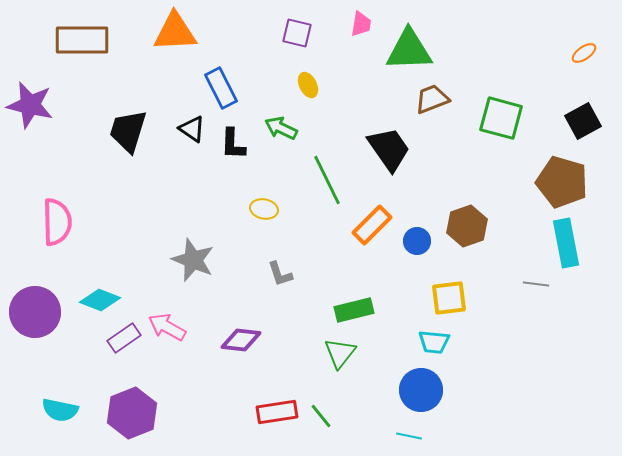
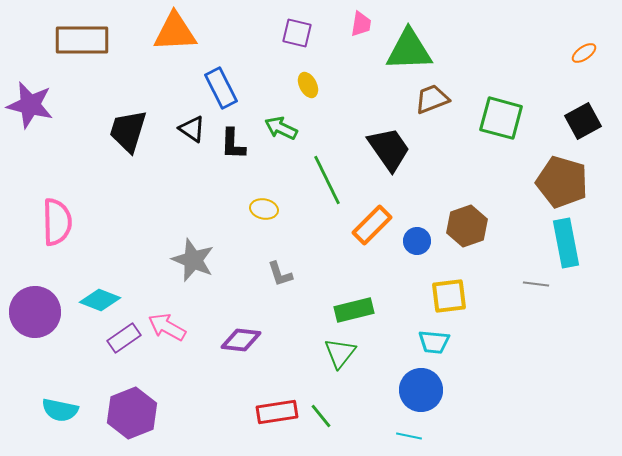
yellow square at (449, 298): moved 2 px up
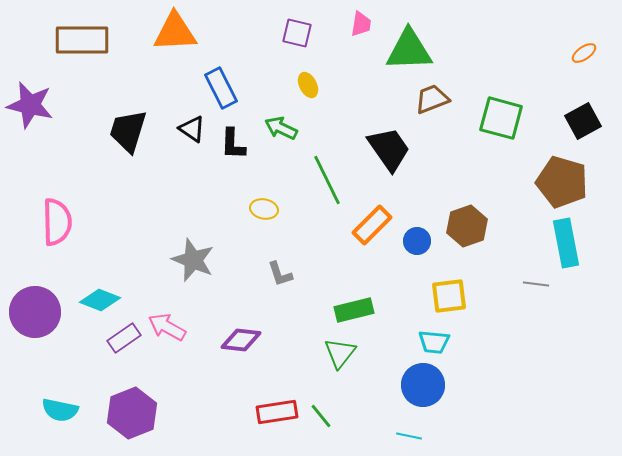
blue circle at (421, 390): moved 2 px right, 5 px up
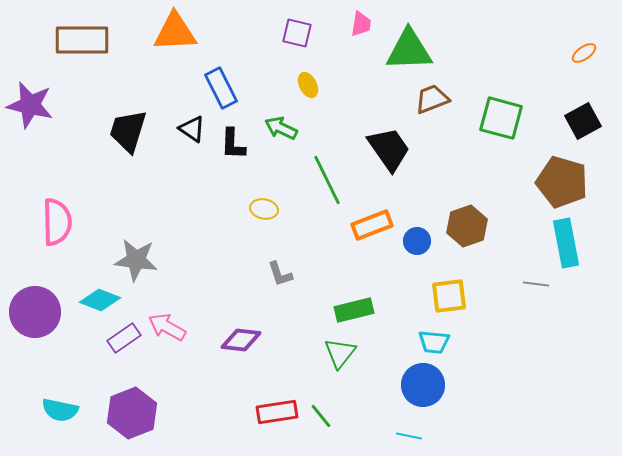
orange rectangle at (372, 225): rotated 24 degrees clockwise
gray star at (193, 260): moved 57 px left; rotated 15 degrees counterclockwise
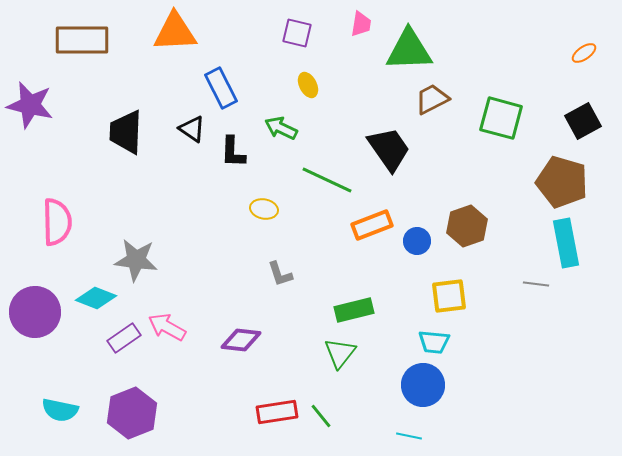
brown trapezoid at (432, 99): rotated 6 degrees counterclockwise
black trapezoid at (128, 131): moved 2 px left, 1 px down; rotated 15 degrees counterclockwise
black L-shape at (233, 144): moved 8 px down
green line at (327, 180): rotated 39 degrees counterclockwise
cyan diamond at (100, 300): moved 4 px left, 2 px up
